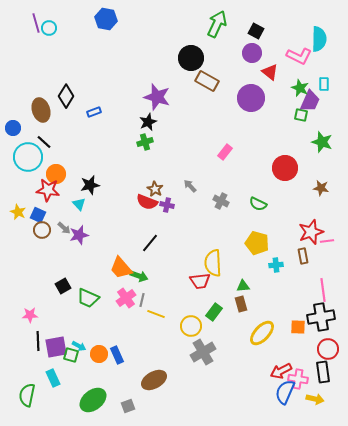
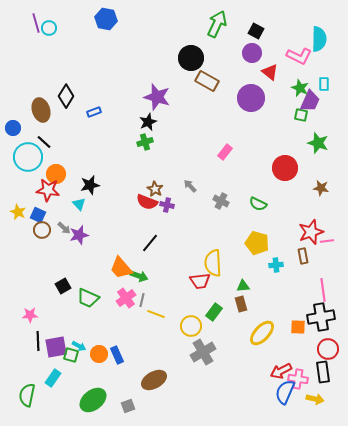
green star at (322, 142): moved 4 px left, 1 px down
cyan rectangle at (53, 378): rotated 60 degrees clockwise
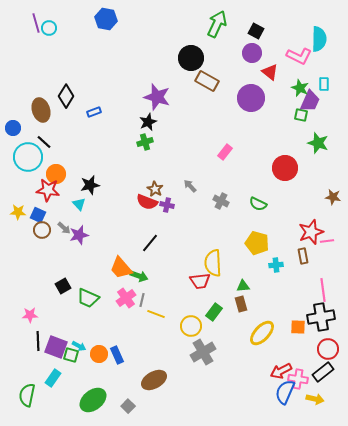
brown star at (321, 188): moved 12 px right, 9 px down
yellow star at (18, 212): rotated 21 degrees counterclockwise
purple square at (56, 347): rotated 30 degrees clockwise
black rectangle at (323, 372): rotated 60 degrees clockwise
gray square at (128, 406): rotated 24 degrees counterclockwise
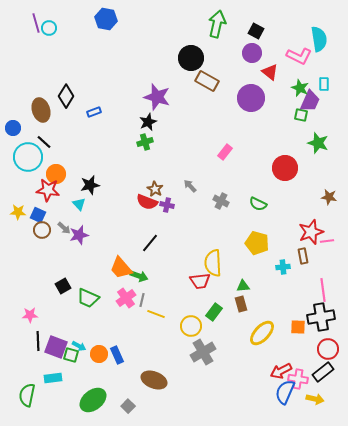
green arrow at (217, 24): rotated 12 degrees counterclockwise
cyan semicircle at (319, 39): rotated 10 degrees counterclockwise
brown star at (333, 197): moved 4 px left
cyan cross at (276, 265): moved 7 px right, 2 px down
cyan rectangle at (53, 378): rotated 48 degrees clockwise
brown ellipse at (154, 380): rotated 50 degrees clockwise
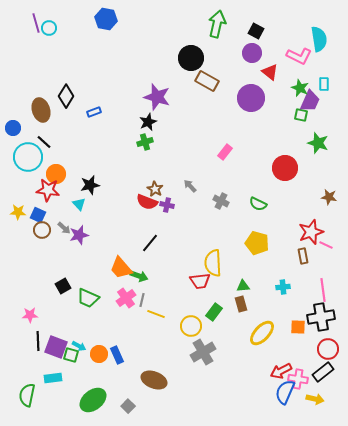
pink line at (327, 241): moved 1 px left, 4 px down; rotated 32 degrees clockwise
cyan cross at (283, 267): moved 20 px down
